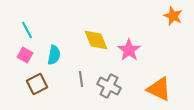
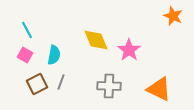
gray line: moved 20 px left, 3 px down; rotated 28 degrees clockwise
gray cross: rotated 25 degrees counterclockwise
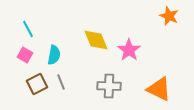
orange star: moved 4 px left
cyan line: moved 1 px right, 1 px up
gray line: rotated 42 degrees counterclockwise
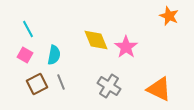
pink star: moved 3 px left, 3 px up
gray cross: rotated 30 degrees clockwise
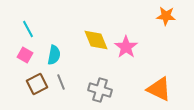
orange star: moved 3 px left; rotated 18 degrees counterclockwise
gray cross: moved 9 px left, 4 px down; rotated 15 degrees counterclockwise
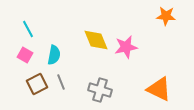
pink star: rotated 25 degrees clockwise
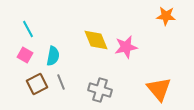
cyan semicircle: moved 1 px left, 1 px down
orange triangle: rotated 24 degrees clockwise
